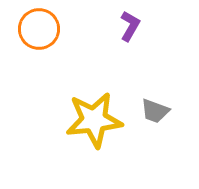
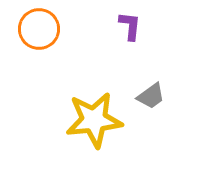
purple L-shape: rotated 24 degrees counterclockwise
gray trapezoid: moved 4 px left, 15 px up; rotated 56 degrees counterclockwise
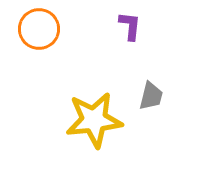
gray trapezoid: rotated 40 degrees counterclockwise
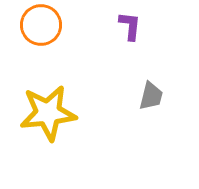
orange circle: moved 2 px right, 4 px up
yellow star: moved 46 px left, 7 px up
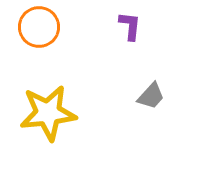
orange circle: moved 2 px left, 2 px down
gray trapezoid: rotated 28 degrees clockwise
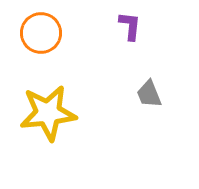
orange circle: moved 2 px right, 6 px down
gray trapezoid: moved 2 px left, 2 px up; rotated 116 degrees clockwise
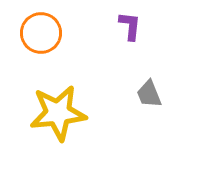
yellow star: moved 10 px right
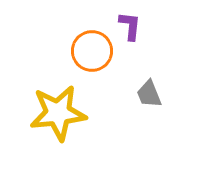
orange circle: moved 51 px right, 18 px down
